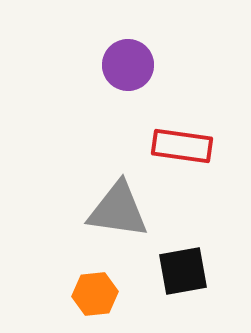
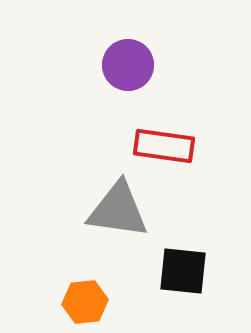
red rectangle: moved 18 px left
black square: rotated 16 degrees clockwise
orange hexagon: moved 10 px left, 8 px down
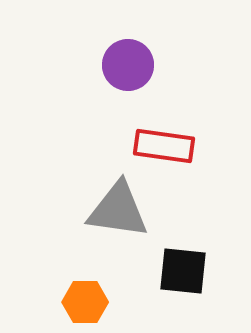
orange hexagon: rotated 6 degrees clockwise
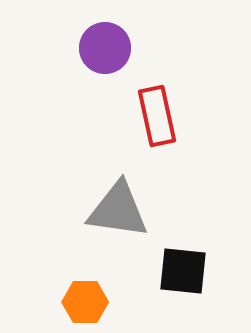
purple circle: moved 23 px left, 17 px up
red rectangle: moved 7 px left, 30 px up; rotated 70 degrees clockwise
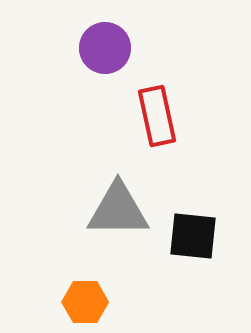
gray triangle: rotated 8 degrees counterclockwise
black square: moved 10 px right, 35 px up
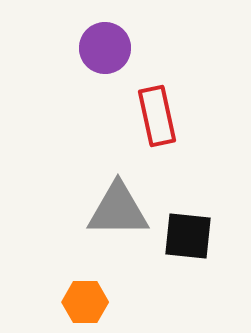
black square: moved 5 px left
